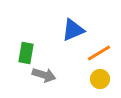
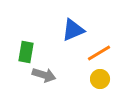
green rectangle: moved 1 px up
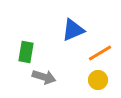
orange line: moved 1 px right
gray arrow: moved 2 px down
yellow circle: moved 2 px left, 1 px down
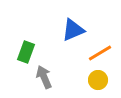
green rectangle: rotated 10 degrees clockwise
gray arrow: rotated 130 degrees counterclockwise
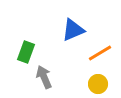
yellow circle: moved 4 px down
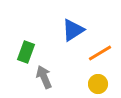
blue triangle: rotated 10 degrees counterclockwise
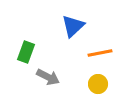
blue triangle: moved 4 px up; rotated 10 degrees counterclockwise
orange line: rotated 20 degrees clockwise
gray arrow: moved 4 px right; rotated 140 degrees clockwise
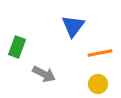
blue triangle: rotated 10 degrees counterclockwise
green rectangle: moved 9 px left, 5 px up
gray arrow: moved 4 px left, 3 px up
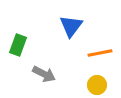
blue triangle: moved 2 px left
green rectangle: moved 1 px right, 2 px up
yellow circle: moved 1 px left, 1 px down
